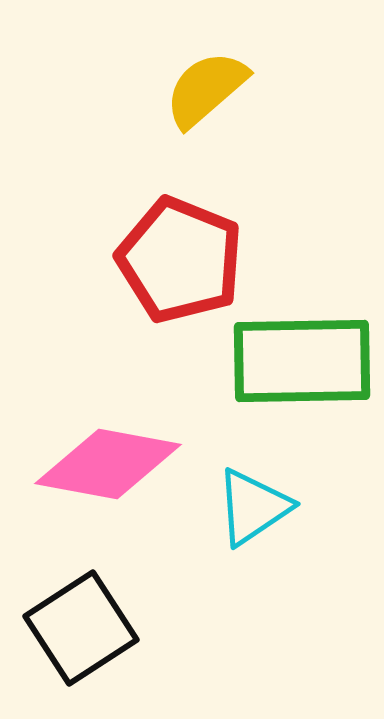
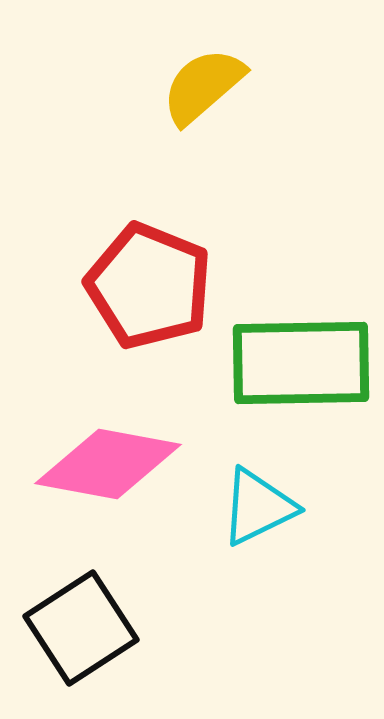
yellow semicircle: moved 3 px left, 3 px up
red pentagon: moved 31 px left, 26 px down
green rectangle: moved 1 px left, 2 px down
cyan triangle: moved 5 px right; rotated 8 degrees clockwise
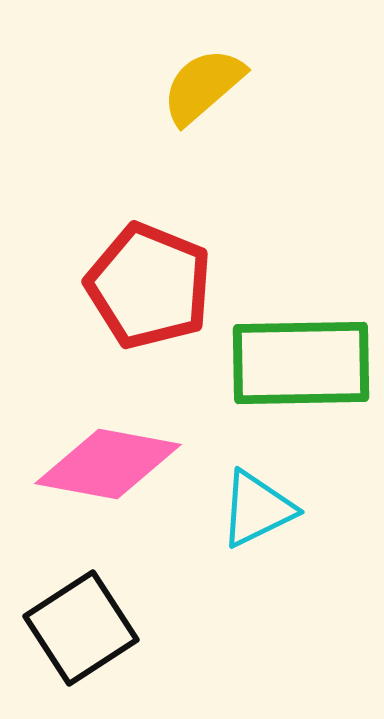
cyan triangle: moved 1 px left, 2 px down
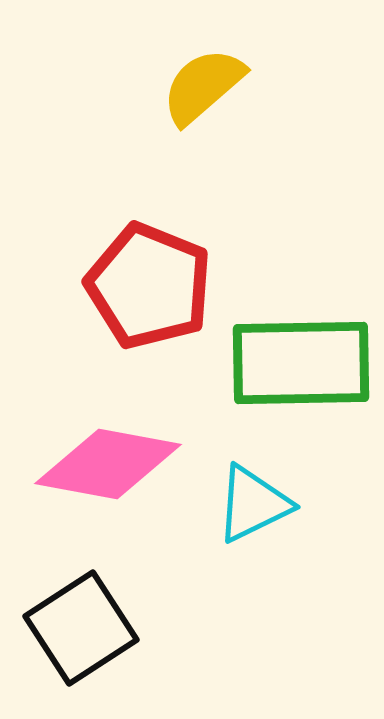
cyan triangle: moved 4 px left, 5 px up
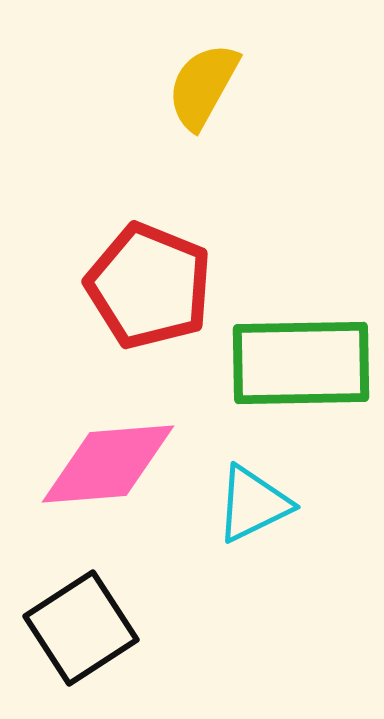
yellow semicircle: rotated 20 degrees counterclockwise
pink diamond: rotated 15 degrees counterclockwise
